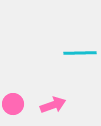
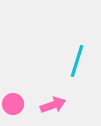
cyan line: moved 3 px left, 8 px down; rotated 72 degrees counterclockwise
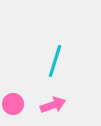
cyan line: moved 22 px left
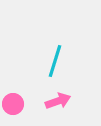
pink arrow: moved 5 px right, 4 px up
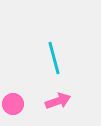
cyan line: moved 1 px left, 3 px up; rotated 32 degrees counterclockwise
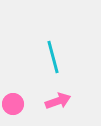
cyan line: moved 1 px left, 1 px up
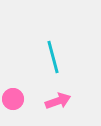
pink circle: moved 5 px up
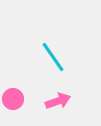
cyan line: rotated 20 degrees counterclockwise
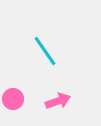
cyan line: moved 8 px left, 6 px up
